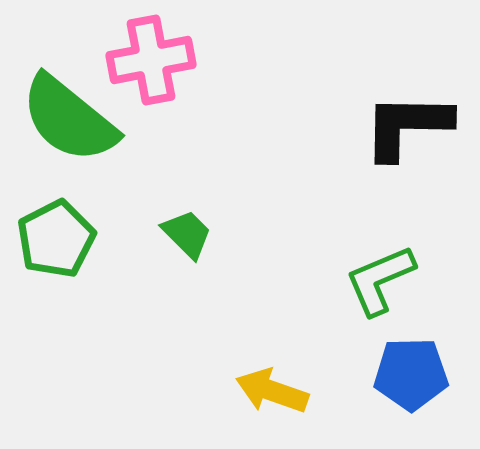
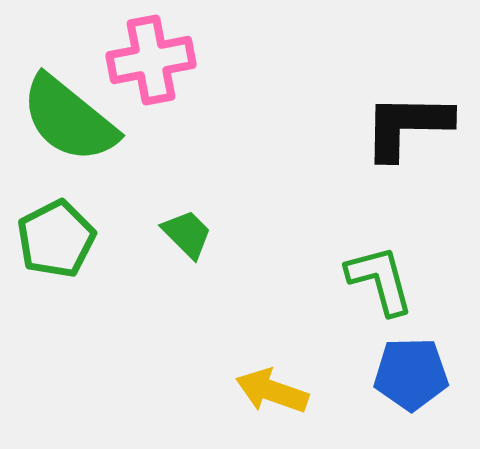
green L-shape: rotated 98 degrees clockwise
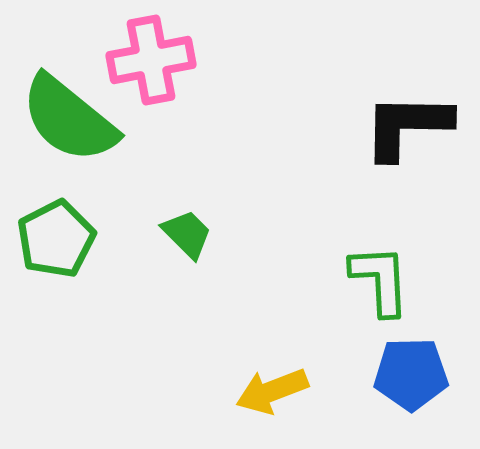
green L-shape: rotated 12 degrees clockwise
yellow arrow: rotated 40 degrees counterclockwise
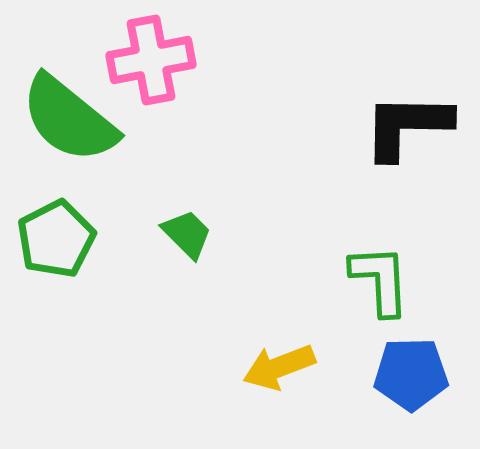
yellow arrow: moved 7 px right, 24 px up
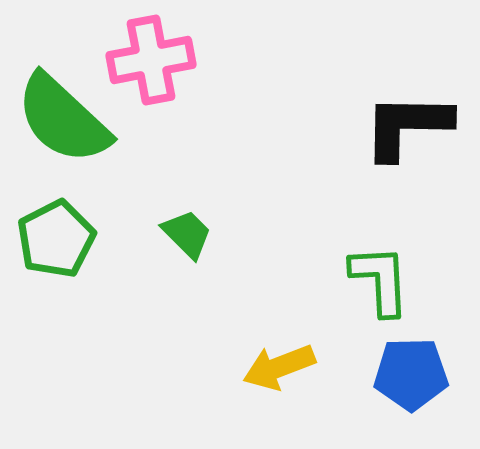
green semicircle: moved 6 px left; rotated 4 degrees clockwise
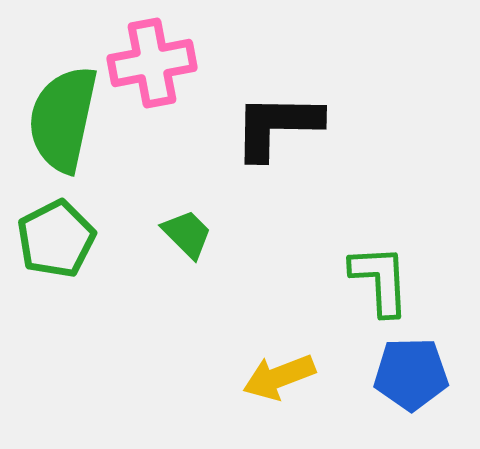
pink cross: moved 1 px right, 3 px down
green semicircle: rotated 59 degrees clockwise
black L-shape: moved 130 px left
yellow arrow: moved 10 px down
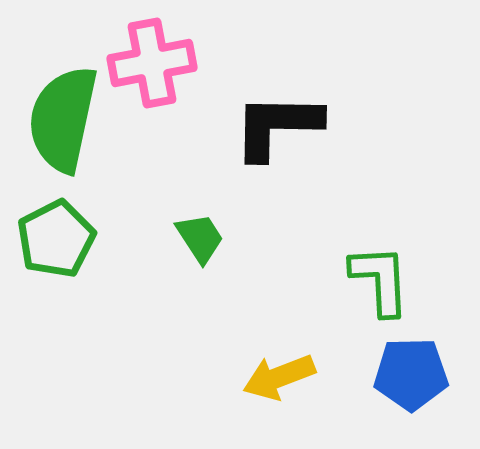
green trapezoid: moved 13 px right, 4 px down; rotated 12 degrees clockwise
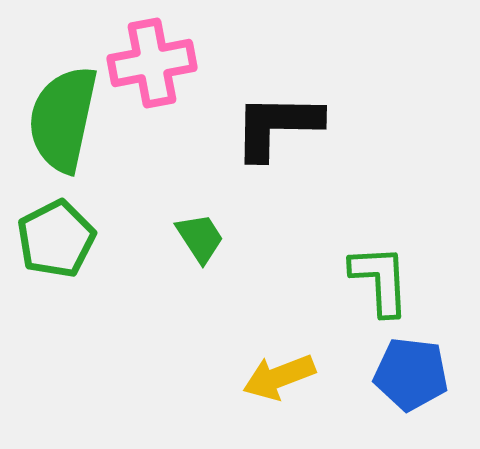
blue pentagon: rotated 8 degrees clockwise
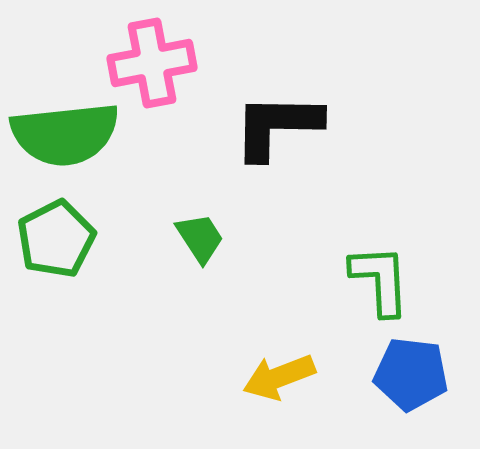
green semicircle: moved 2 px right, 15 px down; rotated 108 degrees counterclockwise
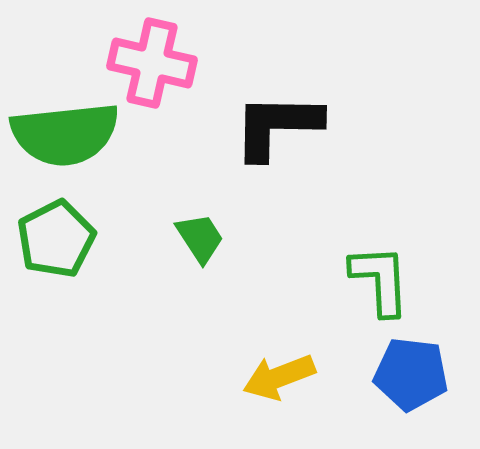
pink cross: rotated 24 degrees clockwise
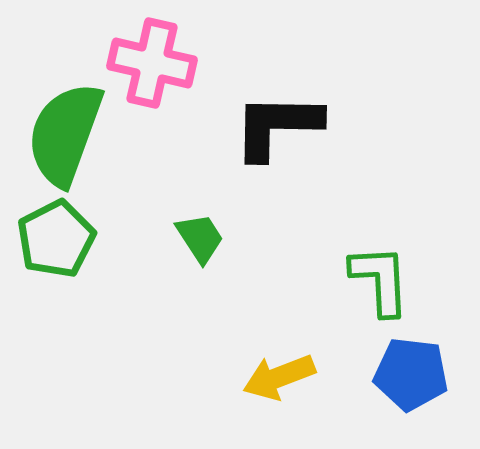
green semicircle: rotated 116 degrees clockwise
